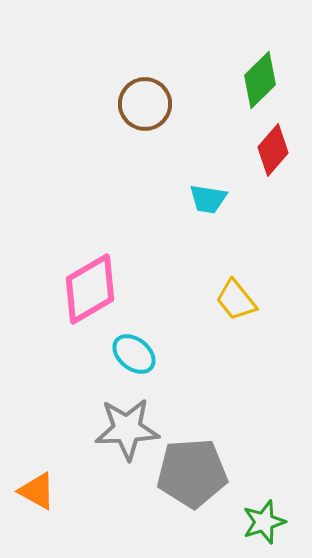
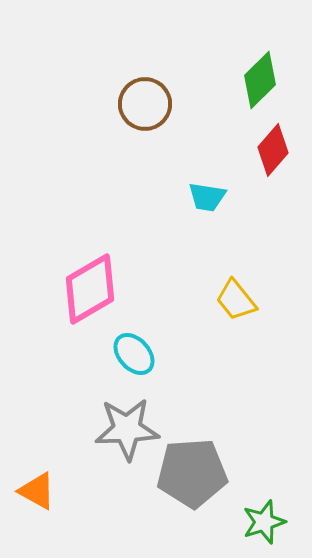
cyan trapezoid: moved 1 px left, 2 px up
cyan ellipse: rotated 9 degrees clockwise
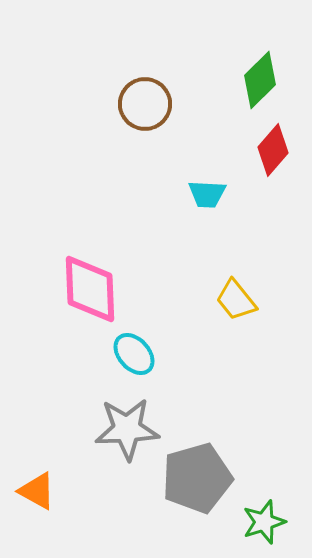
cyan trapezoid: moved 3 px up; rotated 6 degrees counterclockwise
pink diamond: rotated 62 degrees counterclockwise
gray pentagon: moved 5 px right, 5 px down; rotated 12 degrees counterclockwise
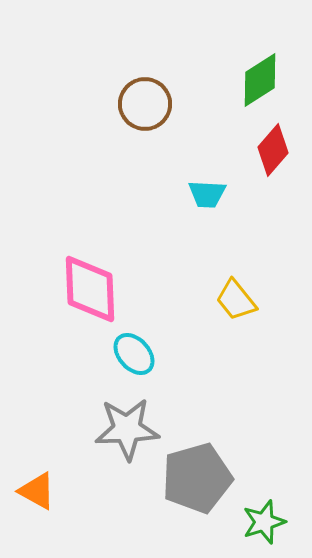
green diamond: rotated 12 degrees clockwise
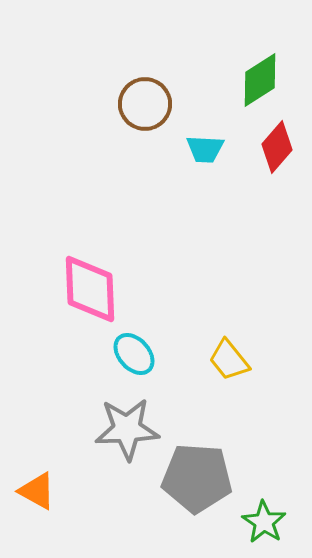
red diamond: moved 4 px right, 3 px up
cyan trapezoid: moved 2 px left, 45 px up
yellow trapezoid: moved 7 px left, 60 px down
gray pentagon: rotated 20 degrees clockwise
green star: rotated 21 degrees counterclockwise
